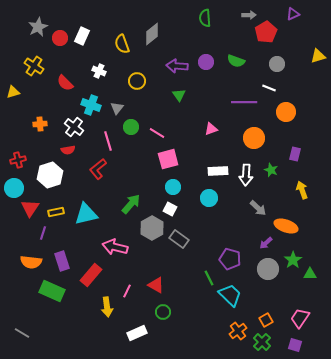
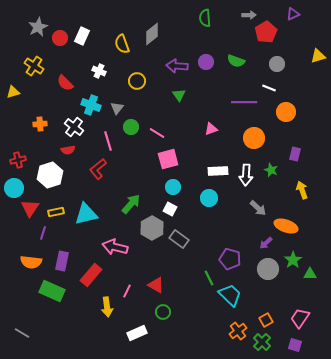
purple rectangle at (62, 261): rotated 30 degrees clockwise
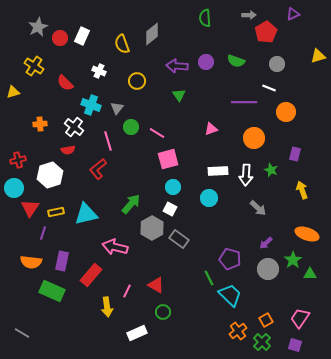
orange ellipse at (286, 226): moved 21 px right, 8 px down
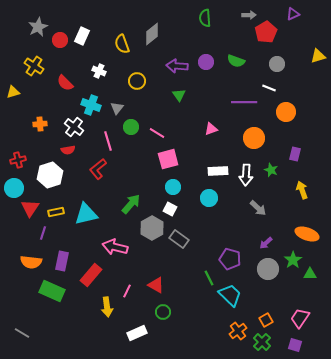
red circle at (60, 38): moved 2 px down
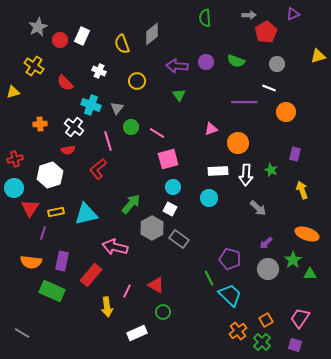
orange circle at (254, 138): moved 16 px left, 5 px down
red cross at (18, 160): moved 3 px left, 1 px up
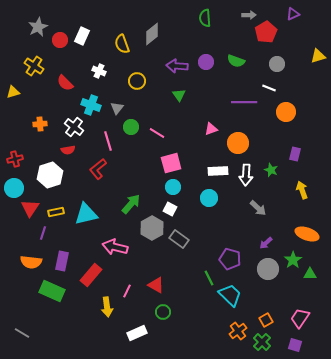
pink square at (168, 159): moved 3 px right, 4 px down
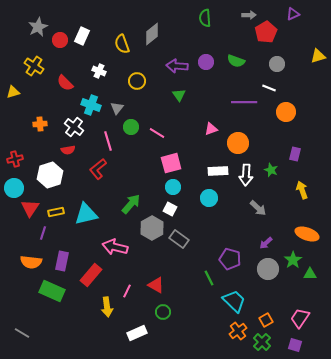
cyan trapezoid at (230, 295): moved 4 px right, 6 px down
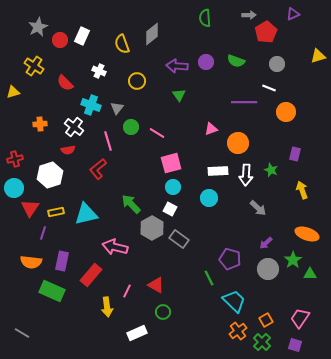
green arrow at (131, 204): rotated 85 degrees counterclockwise
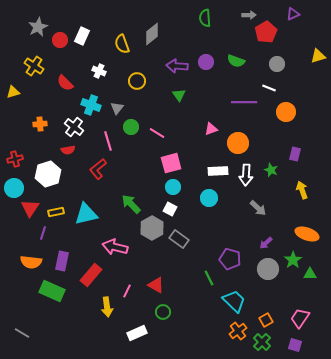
white hexagon at (50, 175): moved 2 px left, 1 px up
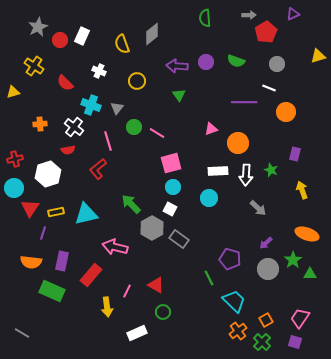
green circle at (131, 127): moved 3 px right
purple square at (295, 345): moved 3 px up
